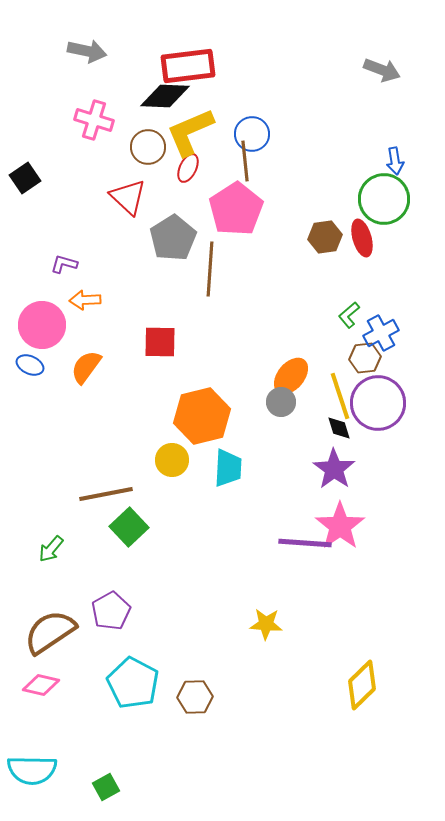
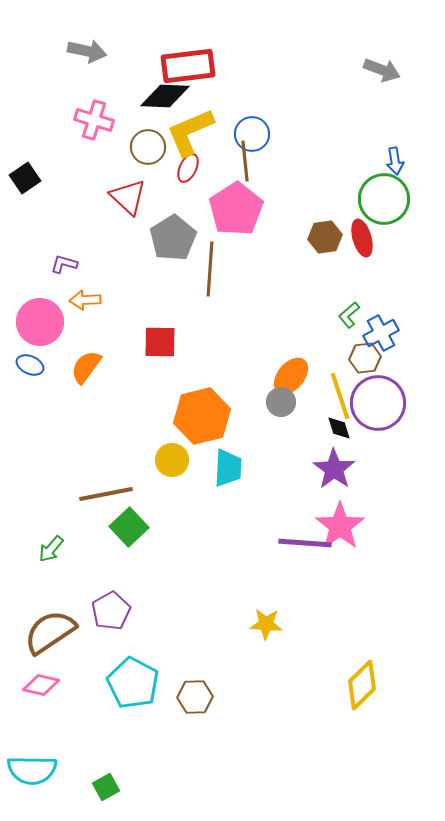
pink circle at (42, 325): moved 2 px left, 3 px up
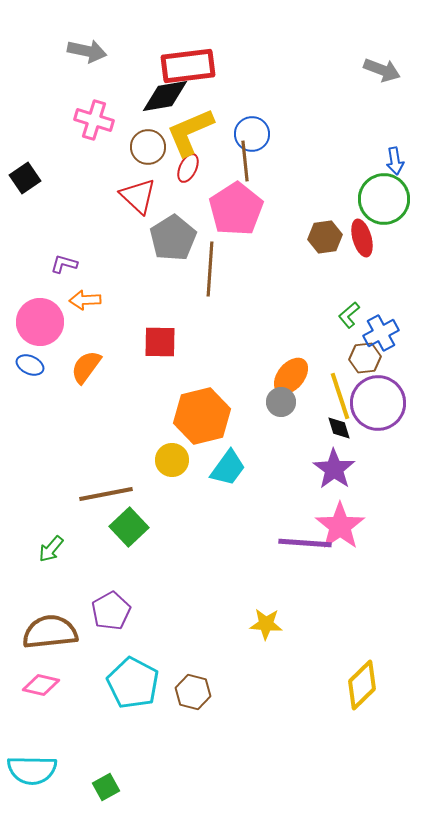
black diamond at (165, 96): rotated 12 degrees counterclockwise
red triangle at (128, 197): moved 10 px right, 1 px up
cyan trapezoid at (228, 468): rotated 33 degrees clockwise
brown semicircle at (50, 632): rotated 28 degrees clockwise
brown hexagon at (195, 697): moved 2 px left, 5 px up; rotated 16 degrees clockwise
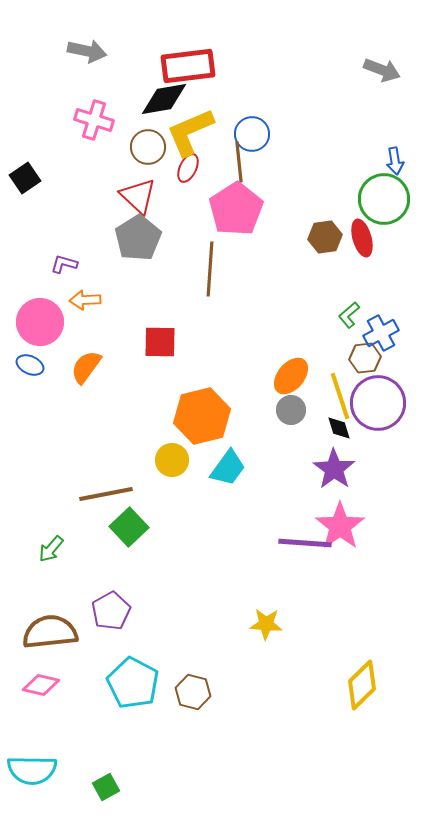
black diamond at (165, 96): moved 1 px left, 3 px down
brown line at (245, 161): moved 6 px left, 1 px down
gray pentagon at (173, 238): moved 35 px left
gray circle at (281, 402): moved 10 px right, 8 px down
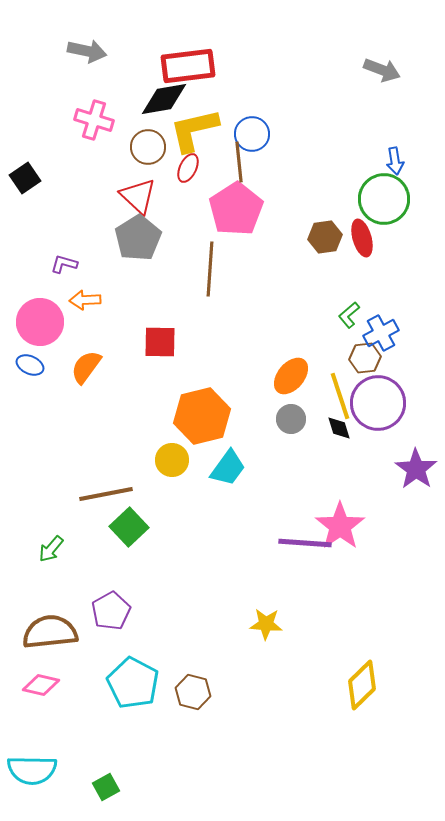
yellow L-shape at (190, 132): moved 4 px right, 2 px up; rotated 10 degrees clockwise
gray circle at (291, 410): moved 9 px down
purple star at (334, 469): moved 82 px right
